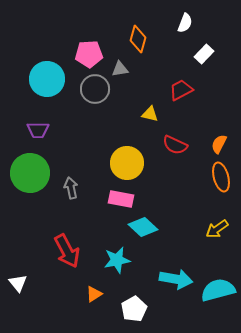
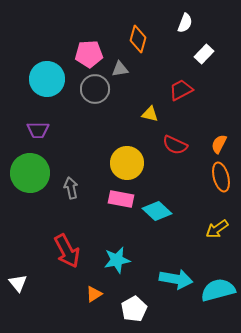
cyan diamond: moved 14 px right, 16 px up
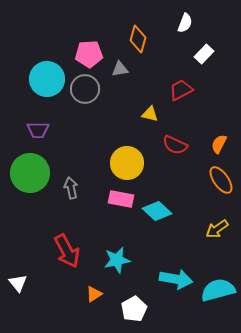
gray circle: moved 10 px left
orange ellipse: moved 3 px down; rotated 20 degrees counterclockwise
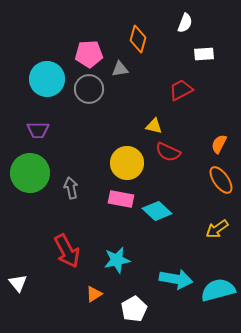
white rectangle: rotated 42 degrees clockwise
gray circle: moved 4 px right
yellow triangle: moved 4 px right, 12 px down
red semicircle: moved 7 px left, 7 px down
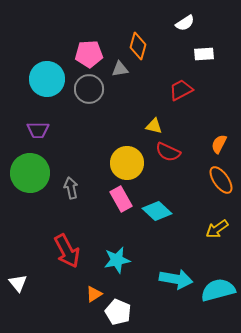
white semicircle: rotated 36 degrees clockwise
orange diamond: moved 7 px down
pink rectangle: rotated 50 degrees clockwise
white pentagon: moved 16 px left, 3 px down; rotated 20 degrees counterclockwise
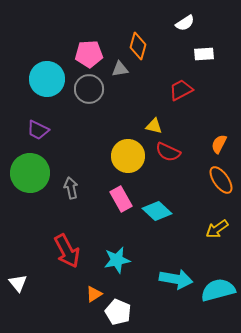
purple trapezoid: rotated 25 degrees clockwise
yellow circle: moved 1 px right, 7 px up
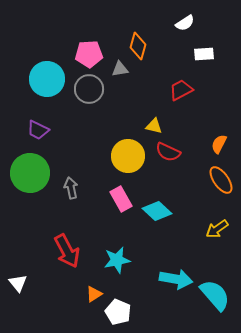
cyan semicircle: moved 3 px left, 5 px down; rotated 64 degrees clockwise
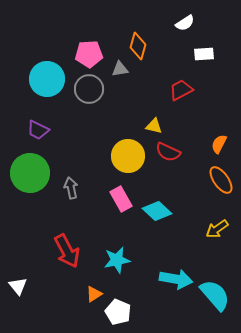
white triangle: moved 3 px down
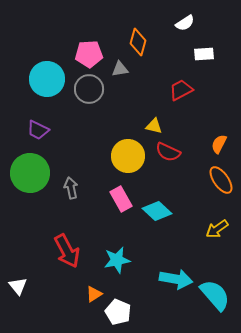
orange diamond: moved 4 px up
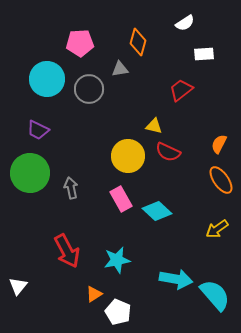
pink pentagon: moved 9 px left, 11 px up
red trapezoid: rotated 10 degrees counterclockwise
white triangle: rotated 18 degrees clockwise
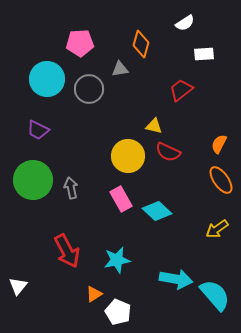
orange diamond: moved 3 px right, 2 px down
green circle: moved 3 px right, 7 px down
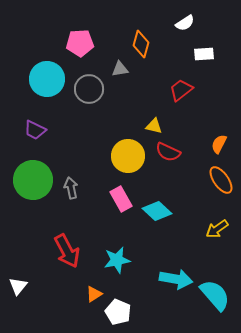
purple trapezoid: moved 3 px left
